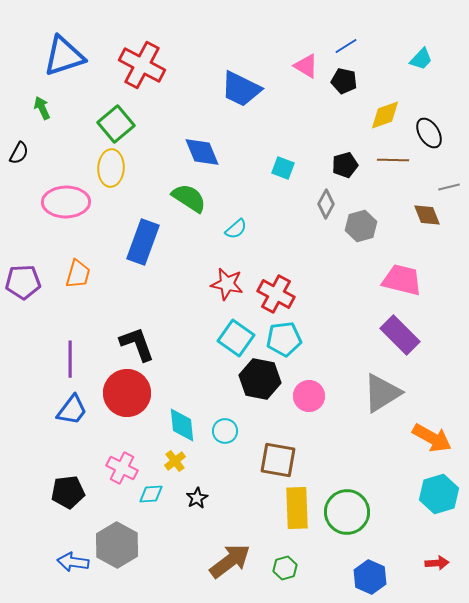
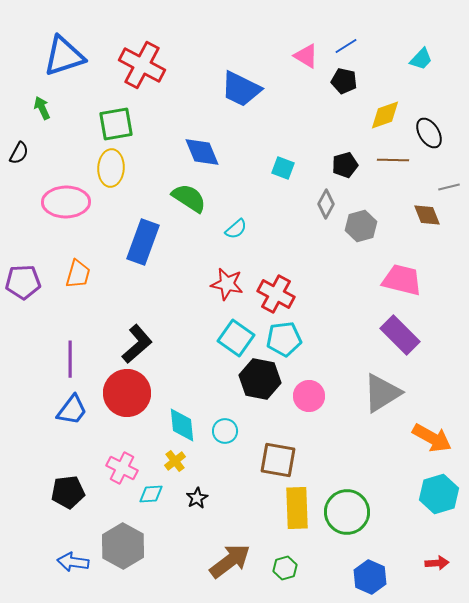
pink triangle at (306, 66): moved 10 px up
green square at (116, 124): rotated 30 degrees clockwise
black L-shape at (137, 344): rotated 69 degrees clockwise
gray hexagon at (117, 545): moved 6 px right, 1 px down
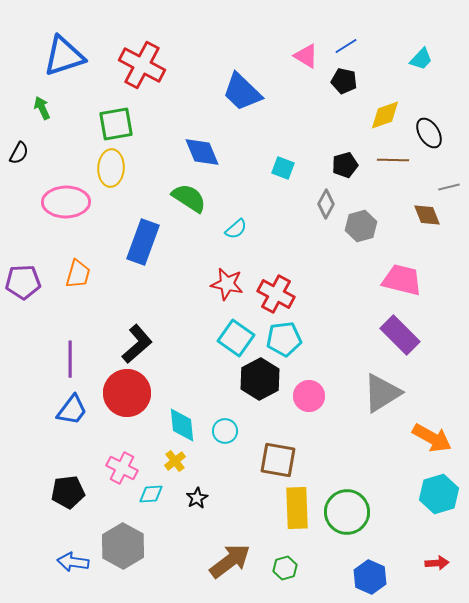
blue trapezoid at (241, 89): moved 1 px right, 3 px down; rotated 18 degrees clockwise
black hexagon at (260, 379): rotated 21 degrees clockwise
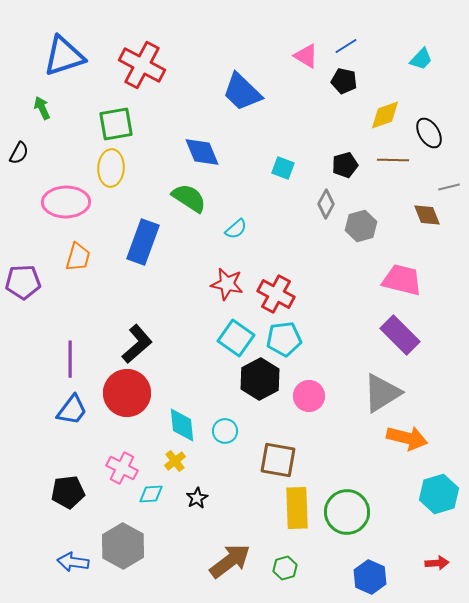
orange trapezoid at (78, 274): moved 17 px up
orange arrow at (432, 438): moved 25 px left; rotated 15 degrees counterclockwise
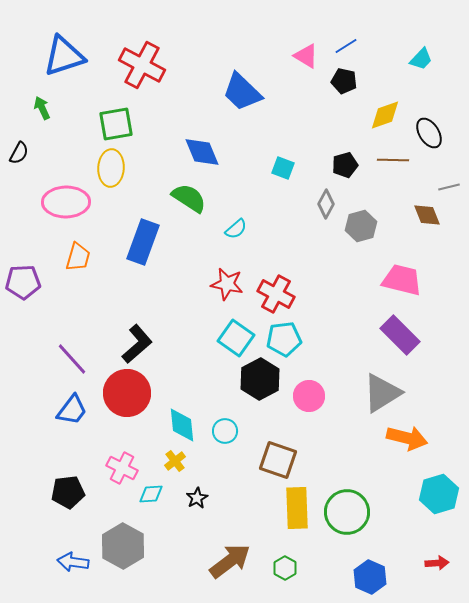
purple line at (70, 359): moved 2 px right; rotated 42 degrees counterclockwise
brown square at (278, 460): rotated 9 degrees clockwise
green hexagon at (285, 568): rotated 15 degrees counterclockwise
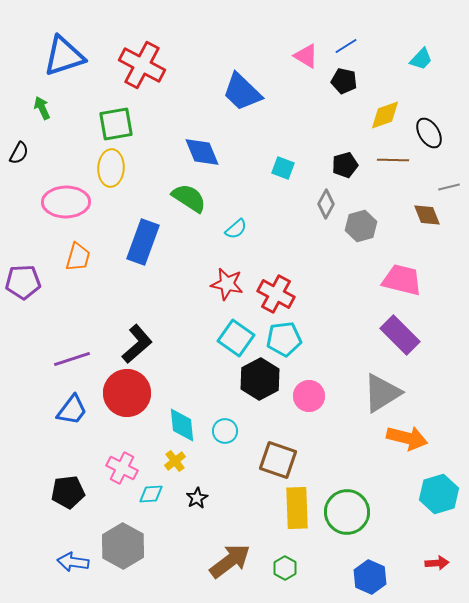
purple line at (72, 359): rotated 66 degrees counterclockwise
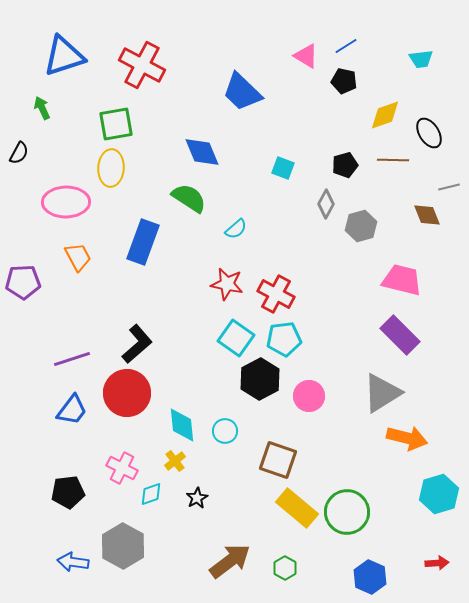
cyan trapezoid at (421, 59): rotated 40 degrees clockwise
orange trapezoid at (78, 257): rotated 44 degrees counterclockwise
cyan diamond at (151, 494): rotated 15 degrees counterclockwise
yellow rectangle at (297, 508): rotated 48 degrees counterclockwise
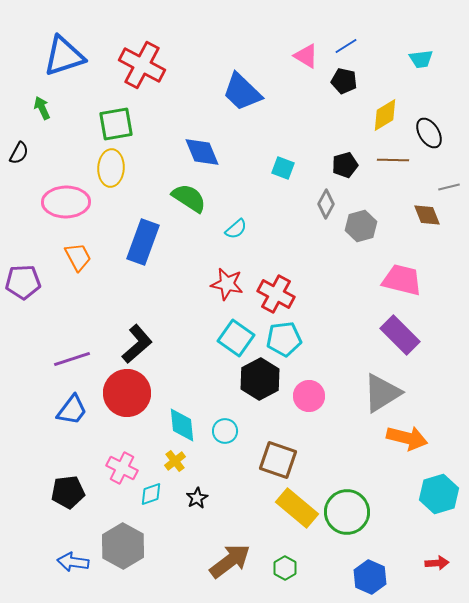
yellow diamond at (385, 115): rotated 12 degrees counterclockwise
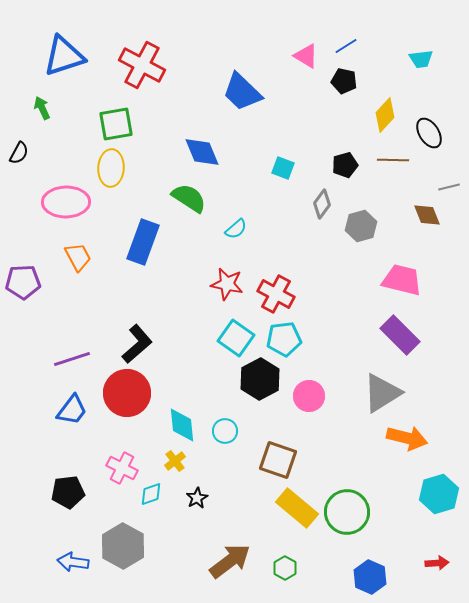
yellow diamond at (385, 115): rotated 16 degrees counterclockwise
gray diamond at (326, 204): moved 4 px left; rotated 8 degrees clockwise
